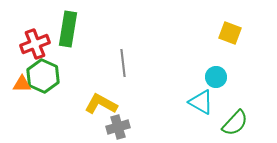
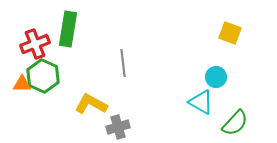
yellow L-shape: moved 10 px left
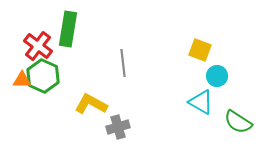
yellow square: moved 30 px left, 17 px down
red cross: moved 3 px right, 2 px down; rotated 32 degrees counterclockwise
cyan circle: moved 1 px right, 1 px up
orange triangle: moved 4 px up
green semicircle: moved 3 px right, 1 px up; rotated 80 degrees clockwise
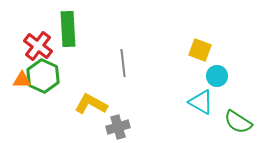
green rectangle: rotated 12 degrees counterclockwise
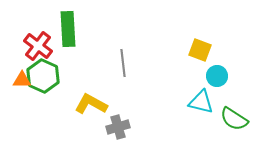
cyan triangle: rotated 16 degrees counterclockwise
green semicircle: moved 4 px left, 3 px up
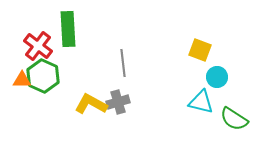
cyan circle: moved 1 px down
gray cross: moved 25 px up
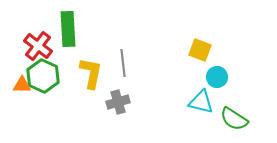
orange triangle: moved 5 px down
yellow L-shape: moved 31 px up; rotated 72 degrees clockwise
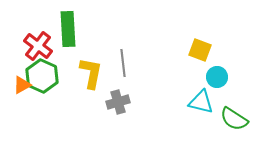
green hexagon: moved 1 px left
orange triangle: rotated 30 degrees counterclockwise
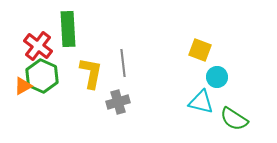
orange triangle: moved 1 px right, 1 px down
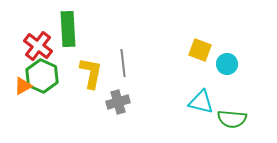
cyan circle: moved 10 px right, 13 px up
green semicircle: moved 2 px left; rotated 28 degrees counterclockwise
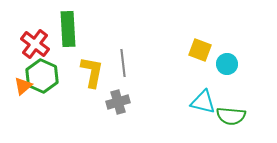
red cross: moved 3 px left, 2 px up
yellow L-shape: moved 1 px right, 1 px up
orange triangle: rotated 12 degrees counterclockwise
cyan triangle: moved 2 px right
green semicircle: moved 1 px left, 3 px up
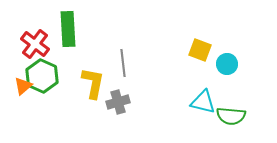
yellow L-shape: moved 1 px right, 11 px down
